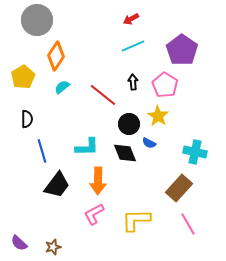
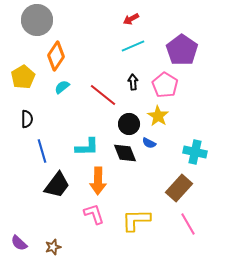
pink L-shape: rotated 100 degrees clockwise
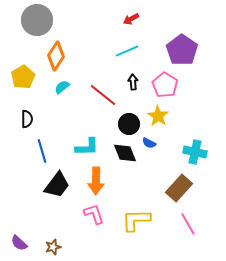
cyan line: moved 6 px left, 5 px down
orange arrow: moved 2 px left
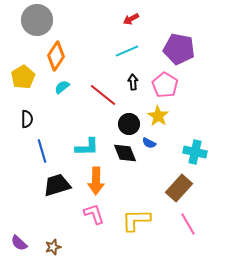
purple pentagon: moved 3 px left, 1 px up; rotated 24 degrees counterclockwise
black trapezoid: rotated 144 degrees counterclockwise
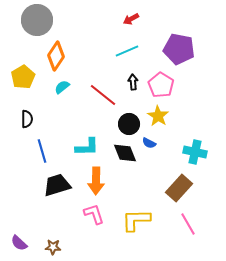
pink pentagon: moved 4 px left
brown star: rotated 21 degrees clockwise
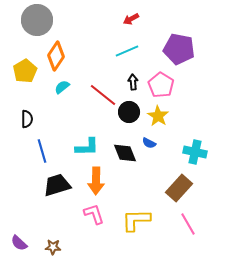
yellow pentagon: moved 2 px right, 6 px up
black circle: moved 12 px up
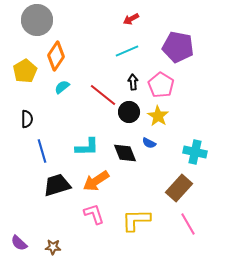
purple pentagon: moved 1 px left, 2 px up
orange arrow: rotated 56 degrees clockwise
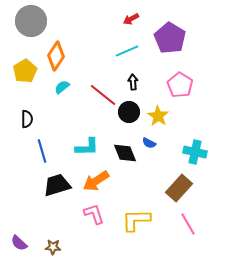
gray circle: moved 6 px left, 1 px down
purple pentagon: moved 8 px left, 9 px up; rotated 20 degrees clockwise
pink pentagon: moved 19 px right
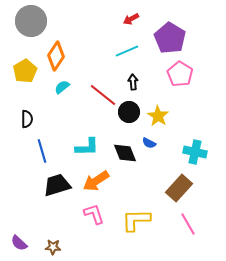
pink pentagon: moved 11 px up
